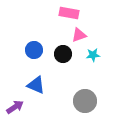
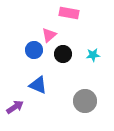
pink triangle: moved 30 px left; rotated 21 degrees counterclockwise
blue triangle: moved 2 px right
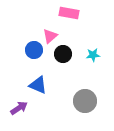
pink triangle: moved 1 px right, 1 px down
purple arrow: moved 4 px right, 1 px down
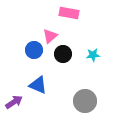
purple arrow: moved 5 px left, 6 px up
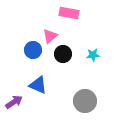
blue circle: moved 1 px left
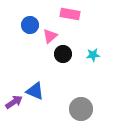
pink rectangle: moved 1 px right, 1 px down
blue circle: moved 3 px left, 25 px up
blue triangle: moved 3 px left, 6 px down
gray circle: moved 4 px left, 8 px down
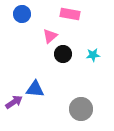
blue circle: moved 8 px left, 11 px up
blue triangle: moved 2 px up; rotated 18 degrees counterclockwise
